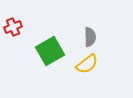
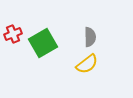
red cross: moved 7 px down
green square: moved 7 px left, 8 px up
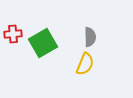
red cross: rotated 18 degrees clockwise
yellow semicircle: moved 2 px left; rotated 30 degrees counterclockwise
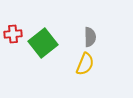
green square: rotated 8 degrees counterclockwise
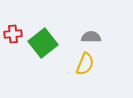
gray semicircle: moved 1 px right; rotated 90 degrees counterclockwise
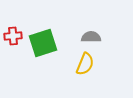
red cross: moved 2 px down
green square: rotated 20 degrees clockwise
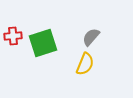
gray semicircle: rotated 48 degrees counterclockwise
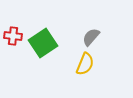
red cross: rotated 12 degrees clockwise
green square: rotated 16 degrees counterclockwise
